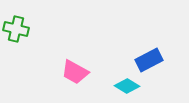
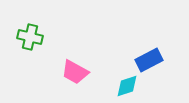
green cross: moved 14 px right, 8 px down
cyan diamond: rotated 50 degrees counterclockwise
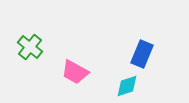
green cross: moved 10 px down; rotated 25 degrees clockwise
blue rectangle: moved 7 px left, 6 px up; rotated 40 degrees counterclockwise
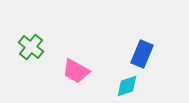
green cross: moved 1 px right
pink trapezoid: moved 1 px right, 1 px up
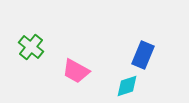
blue rectangle: moved 1 px right, 1 px down
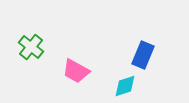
cyan diamond: moved 2 px left
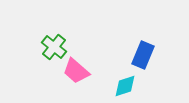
green cross: moved 23 px right
pink trapezoid: rotated 12 degrees clockwise
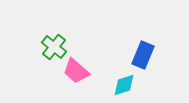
cyan diamond: moved 1 px left, 1 px up
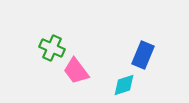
green cross: moved 2 px left, 1 px down; rotated 15 degrees counterclockwise
pink trapezoid: rotated 12 degrees clockwise
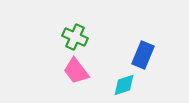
green cross: moved 23 px right, 11 px up
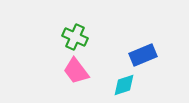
blue rectangle: rotated 44 degrees clockwise
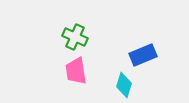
pink trapezoid: rotated 28 degrees clockwise
cyan diamond: rotated 55 degrees counterclockwise
